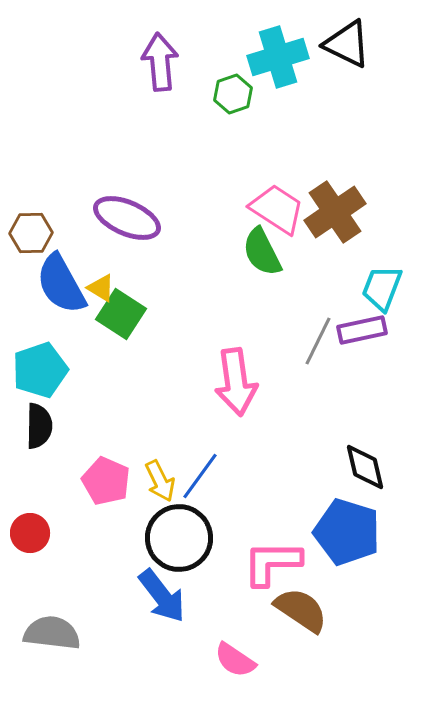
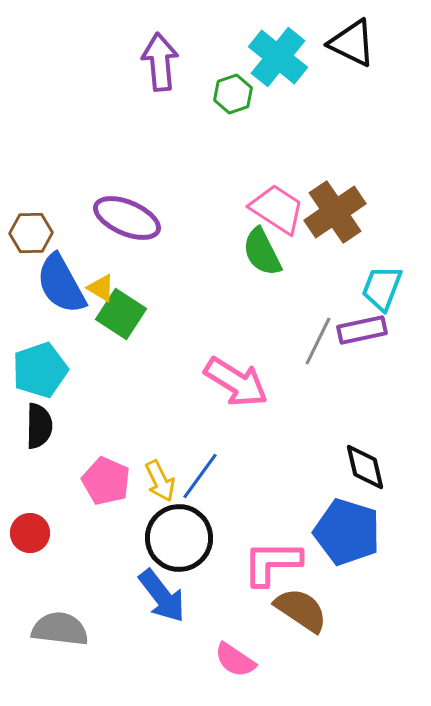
black triangle: moved 5 px right, 1 px up
cyan cross: rotated 34 degrees counterclockwise
pink arrow: rotated 50 degrees counterclockwise
gray semicircle: moved 8 px right, 4 px up
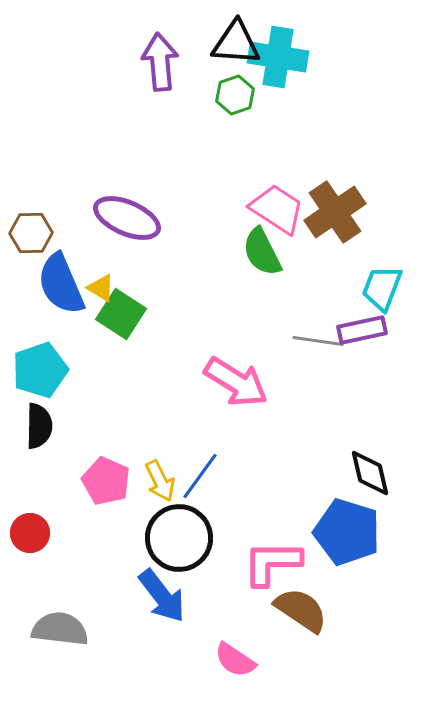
black triangle: moved 116 px left; rotated 22 degrees counterclockwise
cyan cross: rotated 30 degrees counterclockwise
green hexagon: moved 2 px right, 1 px down
blue semicircle: rotated 6 degrees clockwise
gray line: rotated 72 degrees clockwise
black diamond: moved 5 px right, 6 px down
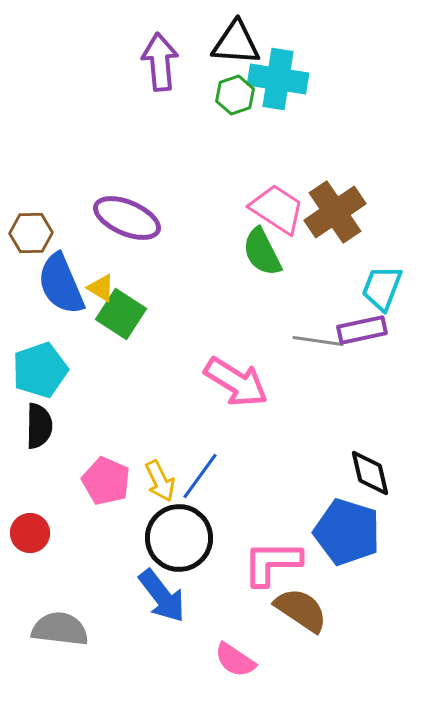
cyan cross: moved 22 px down
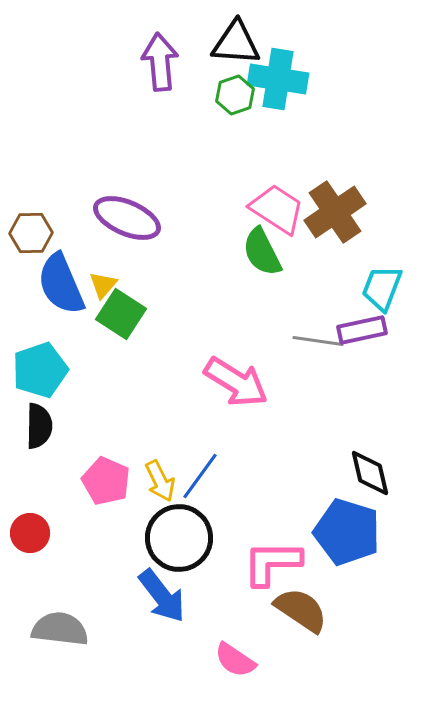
yellow triangle: moved 2 px right, 3 px up; rotated 40 degrees clockwise
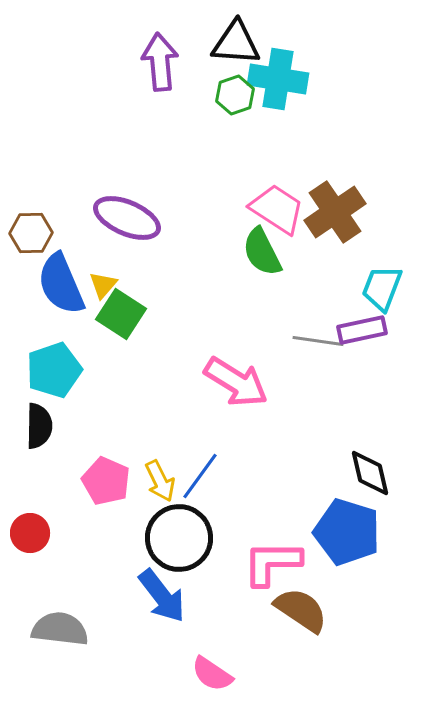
cyan pentagon: moved 14 px right
pink semicircle: moved 23 px left, 14 px down
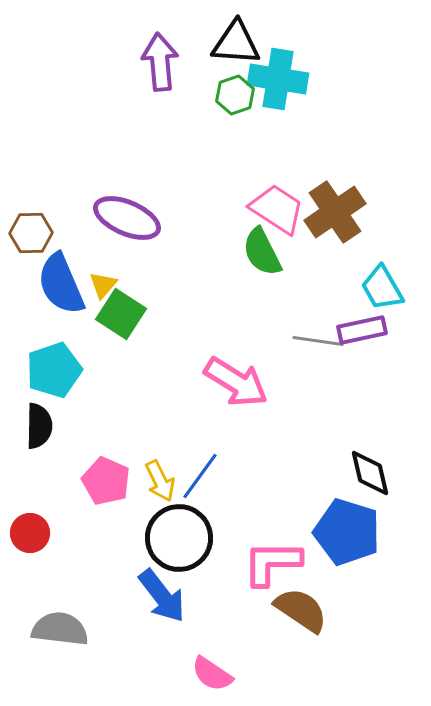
cyan trapezoid: rotated 51 degrees counterclockwise
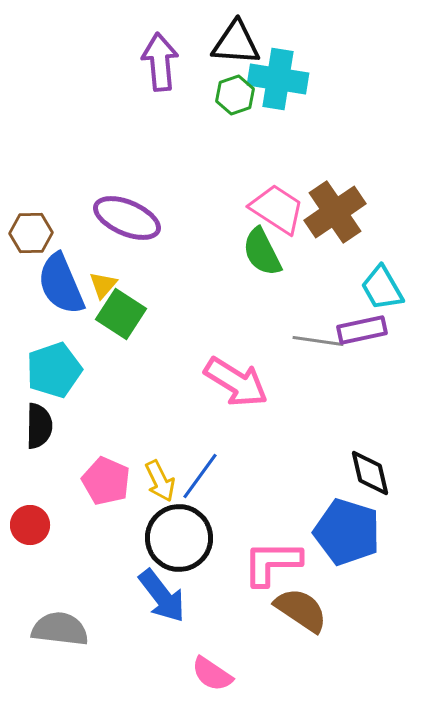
red circle: moved 8 px up
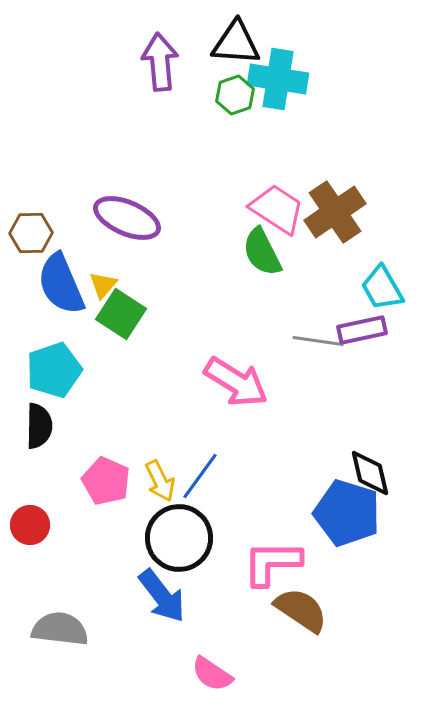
blue pentagon: moved 19 px up
